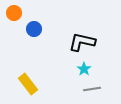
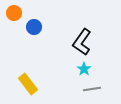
blue circle: moved 2 px up
black L-shape: rotated 68 degrees counterclockwise
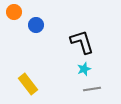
orange circle: moved 1 px up
blue circle: moved 2 px right, 2 px up
black L-shape: rotated 128 degrees clockwise
cyan star: rotated 16 degrees clockwise
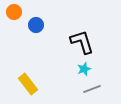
gray line: rotated 12 degrees counterclockwise
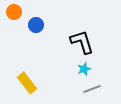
yellow rectangle: moved 1 px left, 1 px up
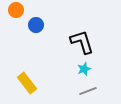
orange circle: moved 2 px right, 2 px up
gray line: moved 4 px left, 2 px down
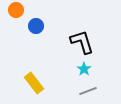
blue circle: moved 1 px down
cyan star: rotated 16 degrees counterclockwise
yellow rectangle: moved 7 px right
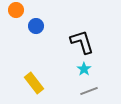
gray line: moved 1 px right
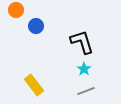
yellow rectangle: moved 2 px down
gray line: moved 3 px left
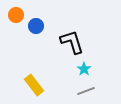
orange circle: moved 5 px down
black L-shape: moved 10 px left
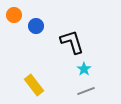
orange circle: moved 2 px left
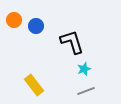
orange circle: moved 5 px down
cyan star: rotated 16 degrees clockwise
